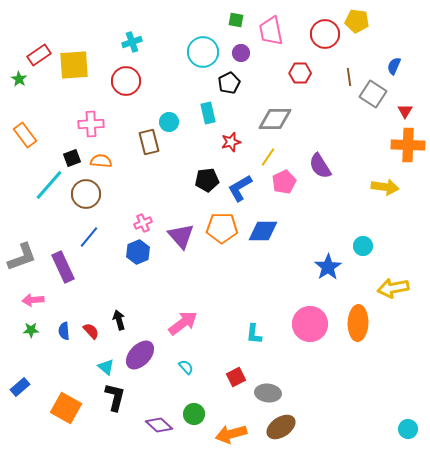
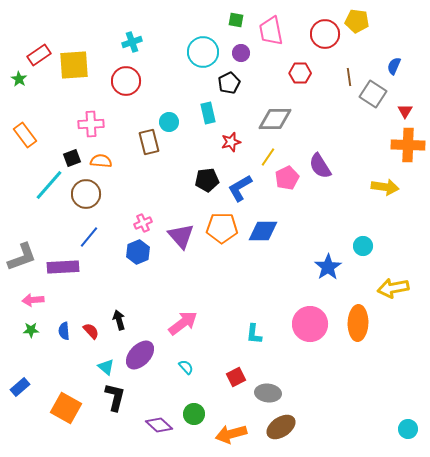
pink pentagon at (284, 182): moved 3 px right, 4 px up
purple rectangle at (63, 267): rotated 68 degrees counterclockwise
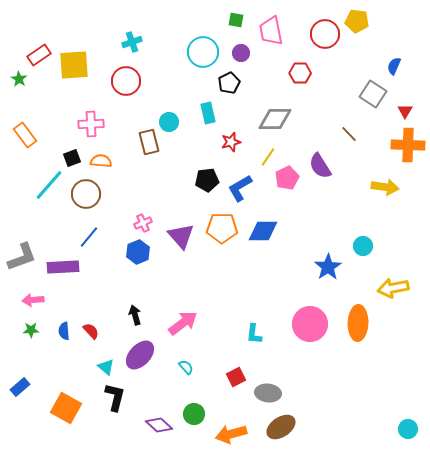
brown line at (349, 77): moved 57 px down; rotated 36 degrees counterclockwise
black arrow at (119, 320): moved 16 px right, 5 px up
